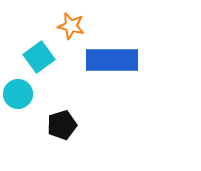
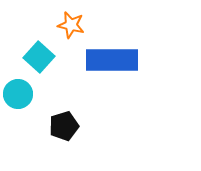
orange star: moved 1 px up
cyan square: rotated 12 degrees counterclockwise
black pentagon: moved 2 px right, 1 px down
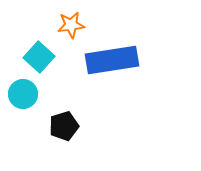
orange star: rotated 20 degrees counterclockwise
blue rectangle: rotated 9 degrees counterclockwise
cyan circle: moved 5 px right
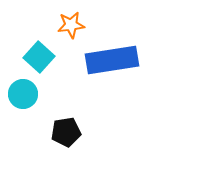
black pentagon: moved 2 px right, 6 px down; rotated 8 degrees clockwise
